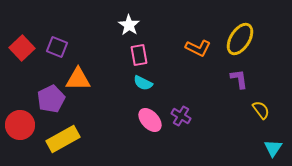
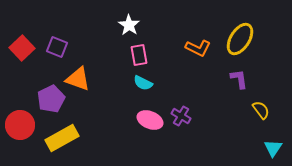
orange triangle: rotated 20 degrees clockwise
pink ellipse: rotated 25 degrees counterclockwise
yellow rectangle: moved 1 px left, 1 px up
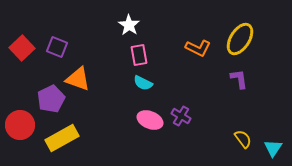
yellow semicircle: moved 18 px left, 29 px down
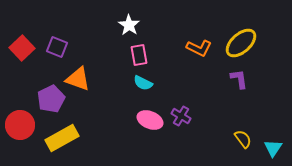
yellow ellipse: moved 1 px right, 4 px down; rotated 16 degrees clockwise
orange L-shape: moved 1 px right
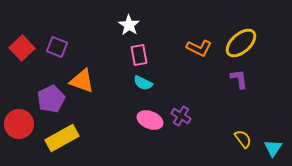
orange triangle: moved 4 px right, 2 px down
red circle: moved 1 px left, 1 px up
